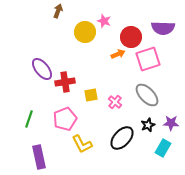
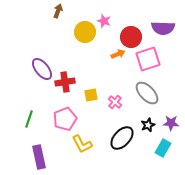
gray ellipse: moved 2 px up
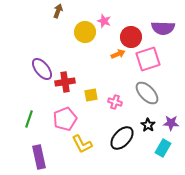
pink cross: rotated 24 degrees counterclockwise
black star: rotated 16 degrees counterclockwise
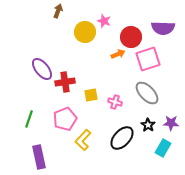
yellow L-shape: moved 1 px right, 4 px up; rotated 70 degrees clockwise
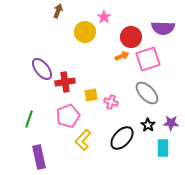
pink star: moved 4 px up; rotated 16 degrees clockwise
orange arrow: moved 4 px right, 2 px down
pink cross: moved 4 px left
pink pentagon: moved 3 px right, 3 px up
cyan rectangle: rotated 30 degrees counterclockwise
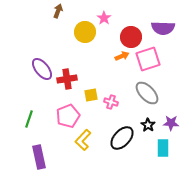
pink star: moved 1 px down
red cross: moved 2 px right, 3 px up
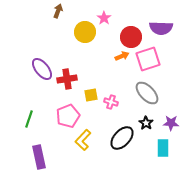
purple semicircle: moved 2 px left
black star: moved 2 px left, 2 px up
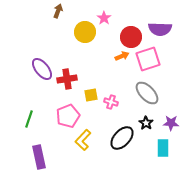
purple semicircle: moved 1 px left, 1 px down
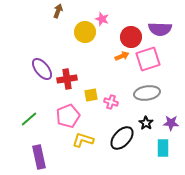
pink star: moved 2 px left, 1 px down; rotated 16 degrees counterclockwise
gray ellipse: rotated 55 degrees counterclockwise
green line: rotated 30 degrees clockwise
yellow L-shape: rotated 65 degrees clockwise
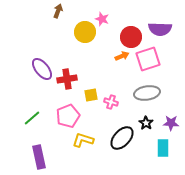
green line: moved 3 px right, 1 px up
